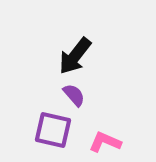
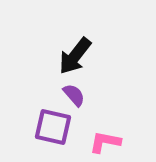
purple square: moved 3 px up
pink L-shape: rotated 12 degrees counterclockwise
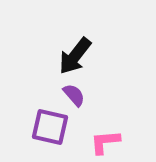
purple square: moved 3 px left
pink L-shape: rotated 16 degrees counterclockwise
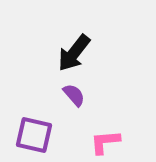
black arrow: moved 1 px left, 3 px up
purple square: moved 16 px left, 8 px down
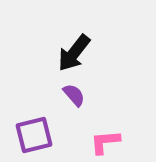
purple square: rotated 27 degrees counterclockwise
